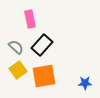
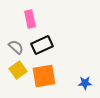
black rectangle: rotated 25 degrees clockwise
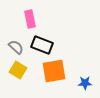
black rectangle: rotated 45 degrees clockwise
yellow square: rotated 24 degrees counterclockwise
orange square: moved 10 px right, 5 px up
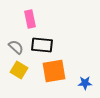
black rectangle: rotated 15 degrees counterclockwise
yellow square: moved 1 px right
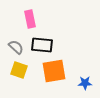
yellow square: rotated 12 degrees counterclockwise
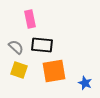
blue star: rotated 24 degrees clockwise
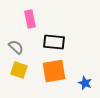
black rectangle: moved 12 px right, 3 px up
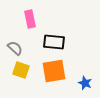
gray semicircle: moved 1 px left, 1 px down
yellow square: moved 2 px right
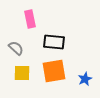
gray semicircle: moved 1 px right
yellow square: moved 1 px right, 3 px down; rotated 18 degrees counterclockwise
blue star: moved 4 px up; rotated 24 degrees clockwise
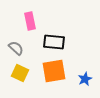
pink rectangle: moved 2 px down
yellow square: moved 2 px left; rotated 24 degrees clockwise
